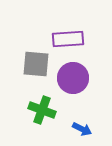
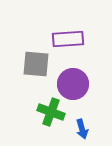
purple circle: moved 6 px down
green cross: moved 9 px right, 2 px down
blue arrow: rotated 48 degrees clockwise
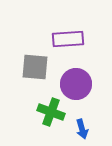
gray square: moved 1 px left, 3 px down
purple circle: moved 3 px right
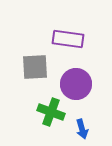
purple rectangle: rotated 12 degrees clockwise
gray square: rotated 8 degrees counterclockwise
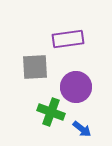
purple rectangle: rotated 16 degrees counterclockwise
purple circle: moved 3 px down
blue arrow: rotated 36 degrees counterclockwise
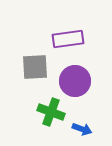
purple circle: moved 1 px left, 6 px up
blue arrow: rotated 18 degrees counterclockwise
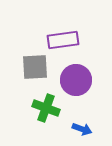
purple rectangle: moved 5 px left, 1 px down
purple circle: moved 1 px right, 1 px up
green cross: moved 5 px left, 4 px up
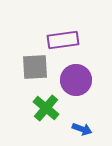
green cross: rotated 20 degrees clockwise
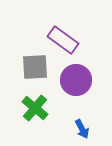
purple rectangle: rotated 44 degrees clockwise
green cross: moved 11 px left
blue arrow: rotated 42 degrees clockwise
